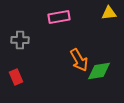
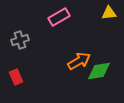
pink rectangle: rotated 20 degrees counterclockwise
gray cross: rotated 18 degrees counterclockwise
orange arrow: moved 1 px down; rotated 90 degrees counterclockwise
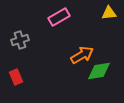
orange arrow: moved 3 px right, 6 px up
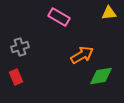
pink rectangle: rotated 60 degrees clockwise
gray cross: moved 7 px down
green diamond: moved 2 px right, 5 px down
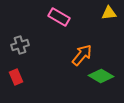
gray cross: moved 2 px up
orange arrow: rotated 20 degrees counterclockwise
green diamond: rotated 40 degrees clockwise
